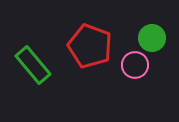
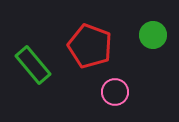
green circle: moved 1 px right, 3 px up
pink circle: moved 20 px left, 27 px down
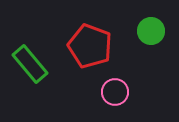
green circle: moved 2 px left, 4 px up
green rectangle: moved 3 px left, 1 px up
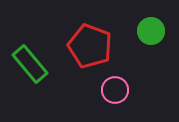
pink circle: moved 2 px up
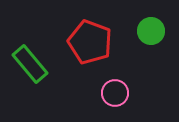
red pentagon: moved 4 px up
pink circle: moved 3 px down
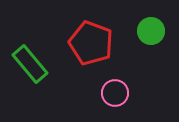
red pentagon: moved 1 px right, 1 px down
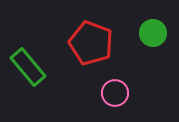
green circle: moved 2 px right, 2 px down
green rectangle: moved 2 px left, 3 px down
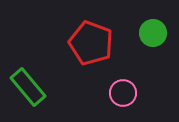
green rectangle: moved 20 px down
pink circle: moved 8 px right
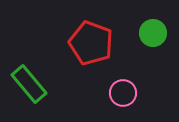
green rectangle: moved 1 px right, 3 px up
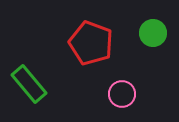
pink circle: moved 1 px left, 1 px down
